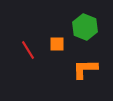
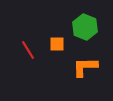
orange L-shape: moved 2 px up
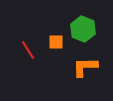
green hexagon: moved 2 px left, 2 px down
orange square: moved 1 px left, 2 px up
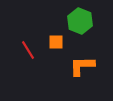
green hexagon: moved 3 px left, 8 px up
orange L-shape: moved 3 px left, 1 px up
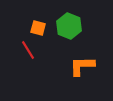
green hexagon: moved 11 px left, 5 px down
orange square: moved 18 px left, 14 px up; rotated 14 degrees clockwise
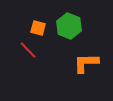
red line: rotated 12 degrees counterclockwise
orange L-shape: moved 4 px right, 3 px up
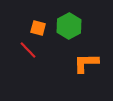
green hexagon: rotated 10 degrees clockwise
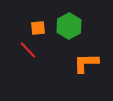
orange square: rotated 21 degrees counterclockwise
